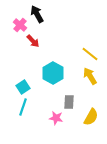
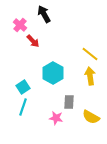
black arrow: moved 7 px right
yellow arrow: rotated 24 degrees clockwise
yellow semicircle: rotated 90 degrees clockwise
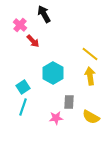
pink star: rotated 16 degrees counterclockwise
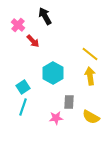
black arrow: moved 1 px right, 2 px down
pink cross: moved 2 px left
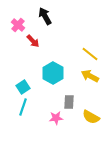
yellow arrow: rotated 54 degrees counterclockwise
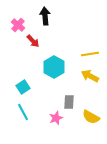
black arrow: rotated 24 degrees clockwise
yellow line: rotated 48 degrees counterclockwise
cyan hexagon: moved 1 px right, 6 px up
cyan line: moved 5 px down; rotated 48 degrees counterclockwise
pink star: rotated 16 degrees counterclockwise
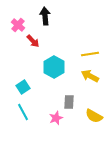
yellow semicircle: moved 3 px right, 1 px up
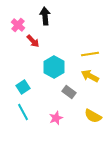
gray rectangle: moved 10 px up; rotated 56 degrees counterclockwise
yellow semicircle: moved 1 px left
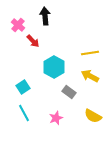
yellow line: moved 1 px up
cyan line: moved 1 px right, 1 px down
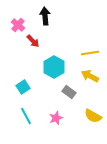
cyan line: moved 2 px right, 3 px down
